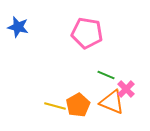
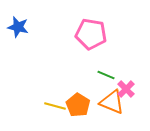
pink pentagon: moved 4 px right, 1 px down
orange pentagon: rotated 10 degrees counterclockwise
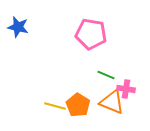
pink cross: rotated 36 degrees counterclockwise
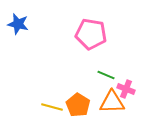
blue star: moved 3 px up
pink cross: rotated 12 degrees clockwise
orange triangle: rotated 24 degrees counterclockwise
yellow line: moved 3 px left, 1 px down
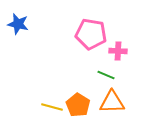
pink cross: moved 8 px left, 38 px up; rotated 18 degrees counterclockwise
